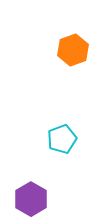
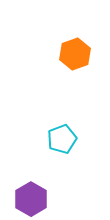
orange hexagon: moved 2 px right, 4 px down
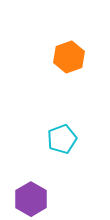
orange hexagon: moved 6 px left, 3 px down
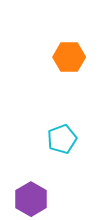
orange hexagon: rotated 20 degrees clockwise
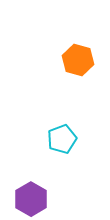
orange hexagon: moved 9 px right, 3 px down; rotated 16 degrees clockwise
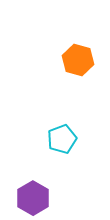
purple hexagon: moved 2 px right, 1 px up
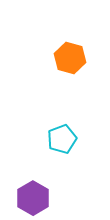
orange hexagon: moved 8 px left, 2 px up
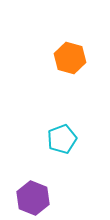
purple hexagon: rotated 8 degrees counterclockwise
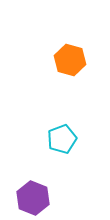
orange hexagon: moved 2 px down
